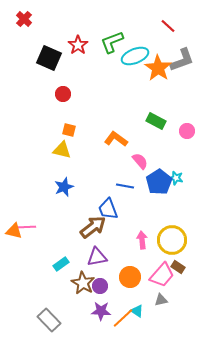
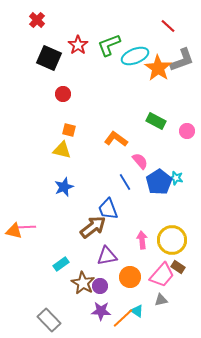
red cross: moved 13 px right, 1 px down
green L-shape: moved 3 px left, 3 px down
blue line: moved 4 px up; rotated 48 degrees clockwise
purple triangle: moved 10 px right, 1 px up
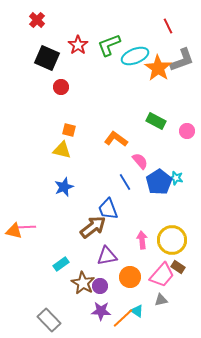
red line: rotated 21 degrees clockwise
black square: moved 2 px left
red circle: moved 2 px left, 7 px up
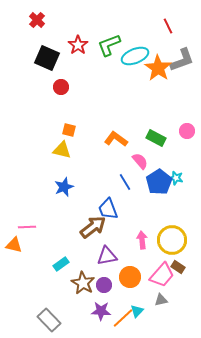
green rectangle: moved 17 px down
orange triangle: moved 14 px down
purple circle: moved 4 px right, 1 px up
cyan triangle: rotated 40 degrees clockwise
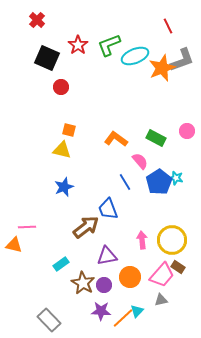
orange star: moved 4 px right; rotated 16 degrees clockwise
brown arrow: moved 7 px left
